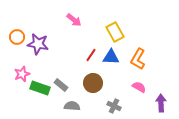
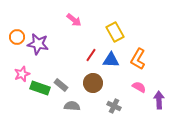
blue triangle: moved 3 px down
purple arrow: moved 2 px left, 3 px up
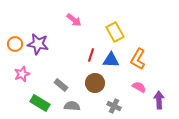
orange circle: moved 2 px left, 7 px down
red line: rotated 16 degrees counterclockwise
brown circle: moved 2 px right
green rectangle: moved 15 px down; rotated 12 degrees clockwise
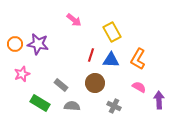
yellow rectangle: moved 3 px left
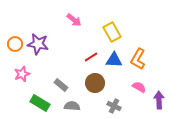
red line: moved 2 px down; rotated 40 degrees clockwise
blue triangle: moved 3 px right
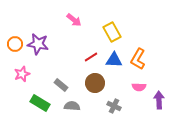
pink semicircle: rotated 152 degrees clockwise
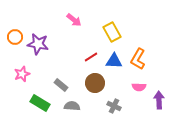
orange circle: moved 7 px up
blue triangle: moved 1 px down
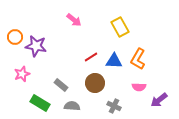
yellow rectangle: moved 8 px right, 5 px up
purple star: moved 2 px left, 2 px down
purple arrow: rotated 126 degrees counterclockwise
